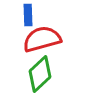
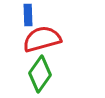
green diamond: rotated 12 degrees counterclockwise
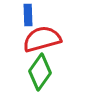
green diamond: moved 2 px up
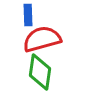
green diamond: rotated 27 degrees counterclockwise
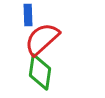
red semicircle: rotated 27 degrees counterclockwise
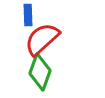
green diamond: rotated 12 degrees clockwise
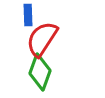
red semicircle: rotated 15 degrees counterclockwise
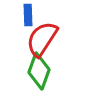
green diamond: moved 1 px left, 1 px up
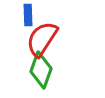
green diamond: moved 2 px right, 1 px up
